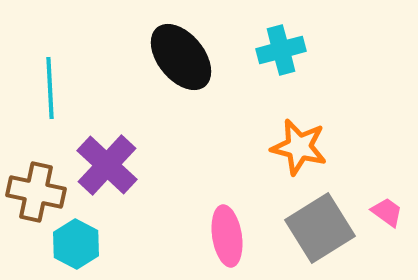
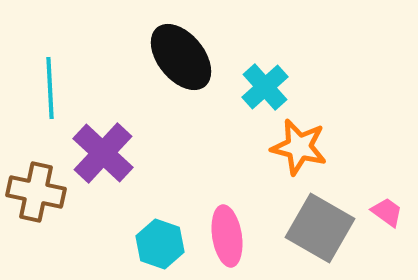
cyan cross: moved 16 px left, 37 px down; rotated 27 degrees counterclockwise
purple cross: moved 4 px left, 12 px up
gray square: rotated 28 degrees counterclockwise
cyan hexagon: moved 84 px right; rotated 9 degrees counterclockwise
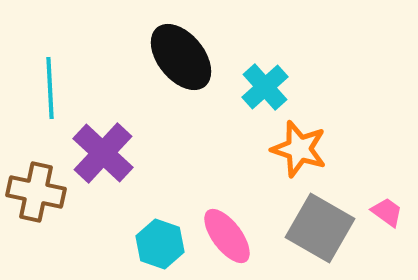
orange star: moved 2 px down; rotated 4 degrees clockwise
pink ellipse: rotated 28 degrees counterclockwise
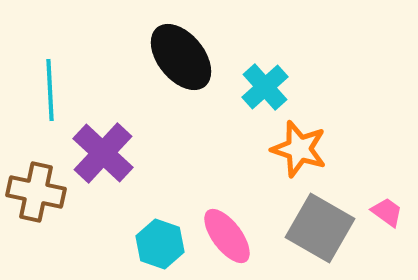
cyan line: moved 2 px down
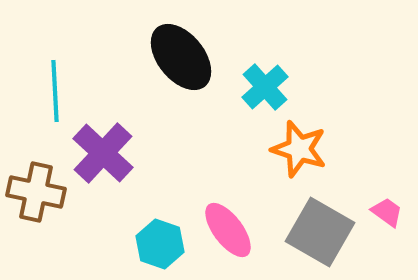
cyan line: moved 5 px right, 1 px down
gray square: moved 4 px down
pink ellipse: moved 1 px right, 6 px up
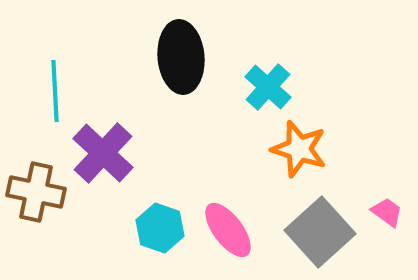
black ellipse: rotated 34 degrees clockwise
cyan cross: moved 3 px right; rotated 6 degrees counterclockwise
gray square: rotated 18 degrees clockwise
cyan hexagon: moved 16 px up
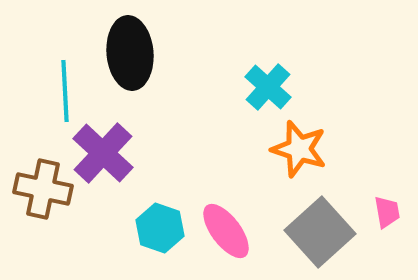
black ellipse: moved 51 px left, 4 px up
cyan line: moved 10 px right
brown cross: moved 7 px right, 3 px up
pink trapezoid: rotated 44 degrees clockwise
pink ellipse: moved 2 px left, 1 px down
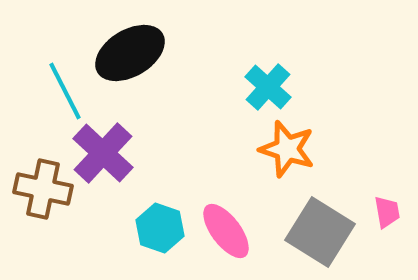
black ellipse: rotated 64 degrees clockwise
cyan line: rotated 24 degrees counterclockwise
orange star: moved 12 px left
gray square: rotated 16 degrees counterclockwise
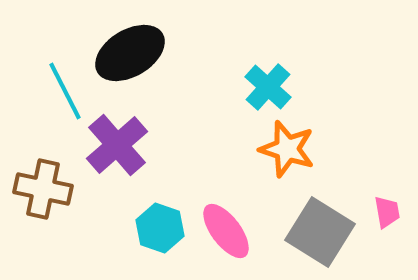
purple cross: moved 14 px right, 8 px up; rotated 6 degrees clockwise
